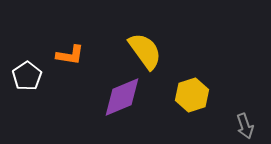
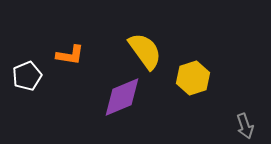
white pentagon: rotated 12 degrees clockwise
yellow hexagon: moved 1 px right, 17 px up
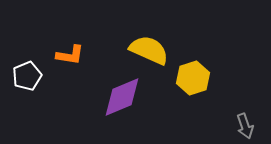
yellow semicircle: moved 4 px right, 1 px up; rotated 30 degrees counterclockwise
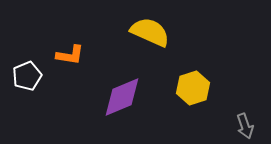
yellow semicircle: moved 1 px right, 18 px up
yellow hexagon: moved 10 px down
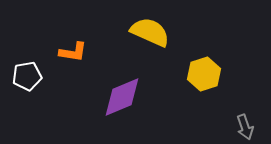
orange L-shape: moved 3 px right, 3 px up
white pentagon: rotated 12 degrees clockwise
yellow hexagon: moved 11 px right, 14 px up
gray arrow: moved 1 px down
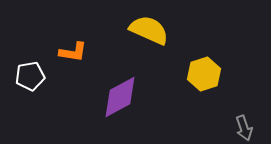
yellow semicircle: moved 1 px left, 2 px up
white pentagon: moved 3 px right
purple diamond: moved 2 px left; rotated 6 degrees counterclockwise
gray arrow: moved 1 px left, 1 px down
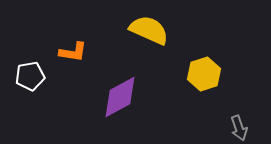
gray arrow: moved 5 px left
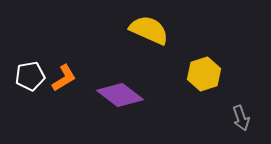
orange L-shape: moved 9 px left, 26 px down; rotated 40 degrees counterclockwise
purple diamond: moved 2 px up; rotated 66 degrees clockwise
gray arrow: moved 2 px right, 10 px up
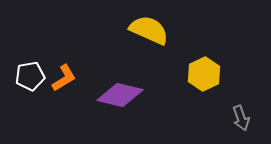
yellow hexagon: rotated 8 degrees counterclockwise
purple diamond: rotated 24 degrees counterclockwise
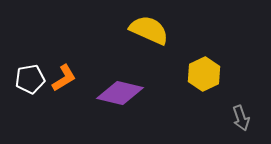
white pentagon: moved 3 px down
purple diamond: moved 2 px up
